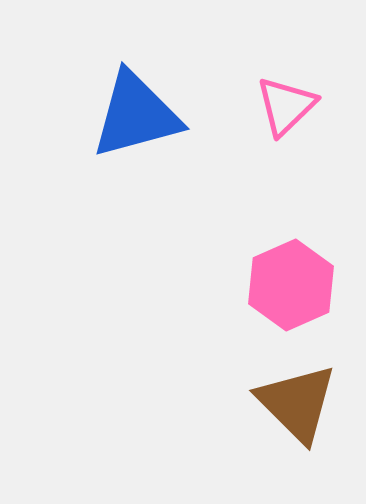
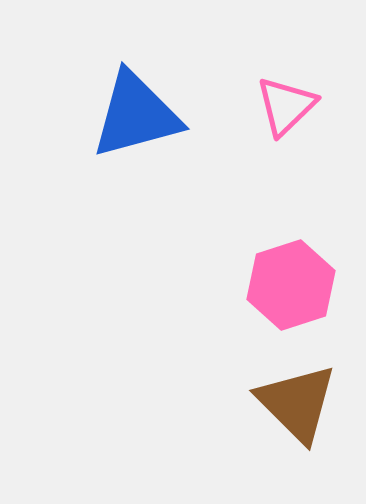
pink hexagon: rotated 6 degrees clockwise
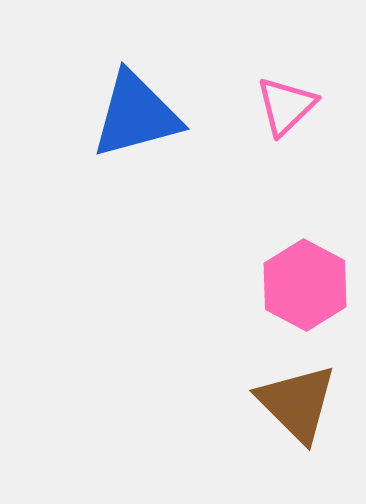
pink hexagon: moved 14 px right; rotated 14 degrees counterclockwise
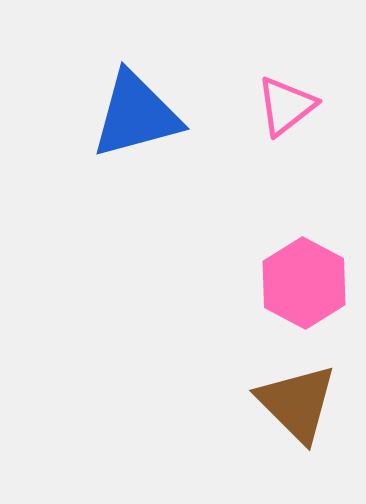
pink triangle: rotated 6 degrees clockwise
pink hexagon: moved 1 px left, 2 px up
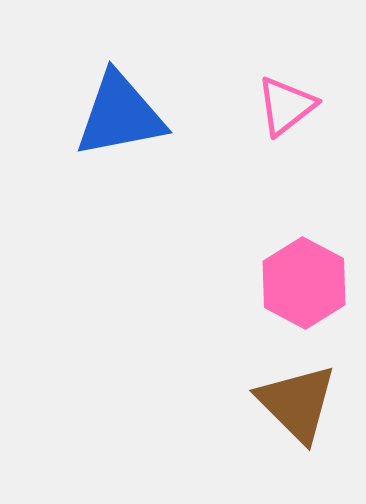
blue triangle: moved 16 px left; rotated 4 degrees clockwise
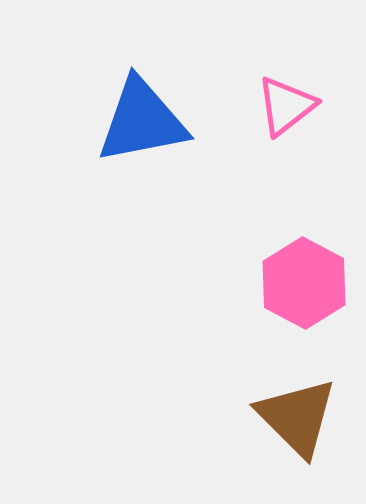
blue triangle: moved 22 px right, 6 px down
brown triangle: moved 14 px down
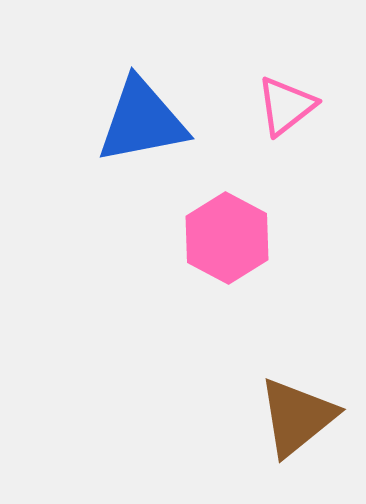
pink hexagon: moved 77 px left, 45 px up
brown triangle: rotated 36 degrees clockwise
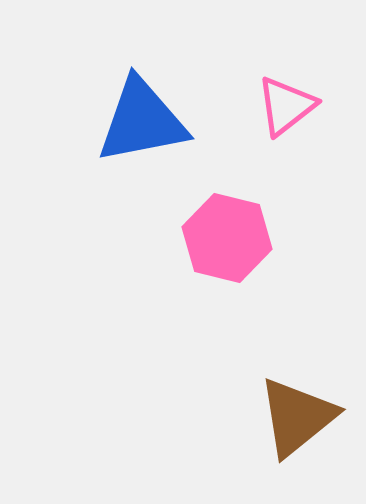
pink hexagon: rotated 14 degrees counterclockwise
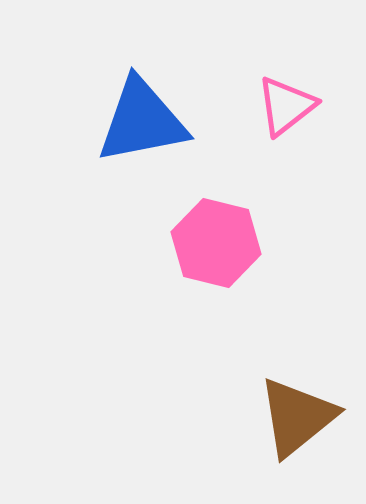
pink hexagon: moved 11 px left, 5 px down
